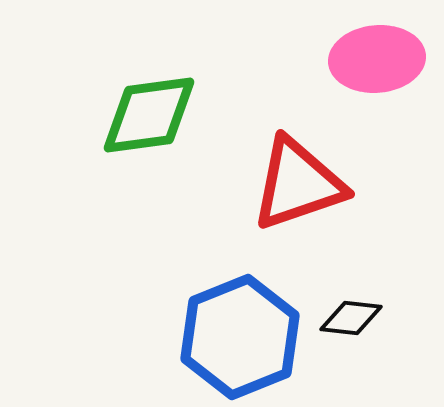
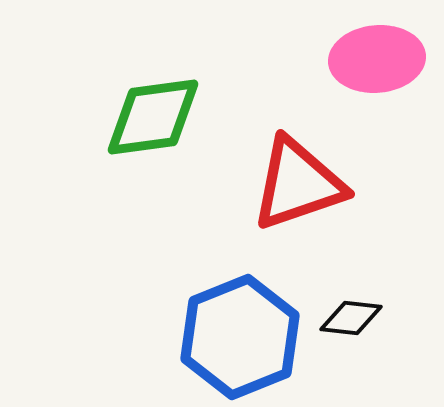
green diamond: moved 4 px right, 2 px down
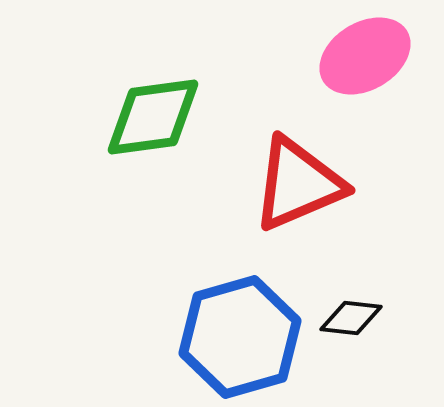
pink ellipse: moved 12 px left, 3 px up; rotated 26 degrees counterclockwise
red triangle: rotated 4 degrees counterclockwise
blue hexagon: rotated 6 degrees clockwise
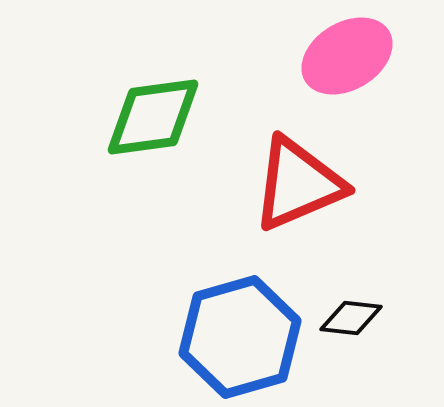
pink ellipse: moved 18 px left
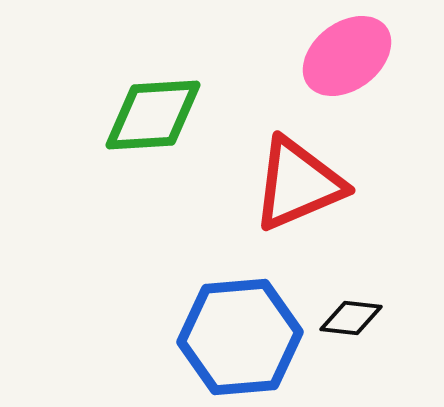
pink ellipse: rotated 6 degrees counterclockwise
green diamond: moved 2 px up; rotated 4 degrees clockwise
blue hexagon: rotated 11 degrees clockwise
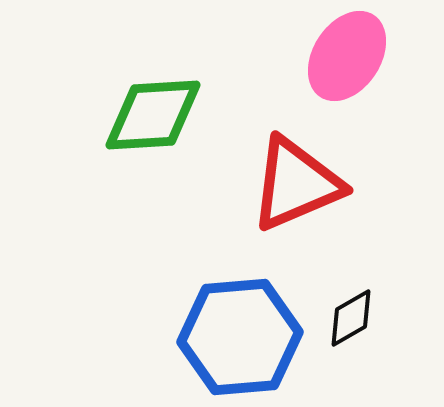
pink ellipse: rotated 20 degrees counterclockwise
red triangle: moved 2 px left
black diamond: rotated 36 degrees counterclockwise
